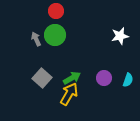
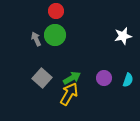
white star: moved 3 px right
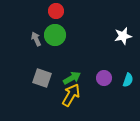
gray square: rotated 24 degrees counterclockwise
yellow arrow: moved 2 px right, 1 px down
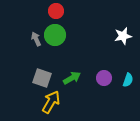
yellow arrow: moved 20 px left, 7 px down
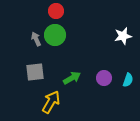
gray square: moved 7 px left, 6 px up; rotated 24 degrees counterclockwise
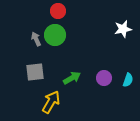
red circle: moved 2 px right
white star: moved 7 px up
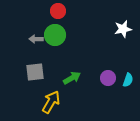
gray arrow: rotated 64 degrees counterclockwise
purple circle: moved 4 px right
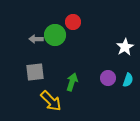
red circle: moved 15 px right, 11 px down
white star: moved 2 px right, 18 px down; rotated 18 degrees counterclockwise
green arrow: moved 4 px down; rotated 42 degrees counterclockwise
yellow arrow: moved 1 px up; rotated 105 degrees clockwise
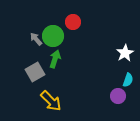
green circle: moved 2 px left, 1 px down
gray arrow: rotated 48 degrees clockwise
white star: moved 6 px down
gray square: rotated 24 degrees counterclockwise
purple circle: moved 10 px right, 18 px down
green arrow: moved 17 px left, 23 px up
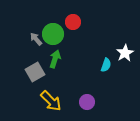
green circle: moved 2 px up
cyan semicircle: moved 22 px left, 15 px up
purple circle: moved 31 px left, 6 px down
